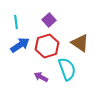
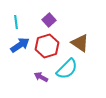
cyan semicircle: rotated 65 degrees clockwise
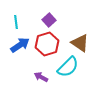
red hexagon: moved 2 px up
cyan semicircle: moved 1 px right, 2 px up
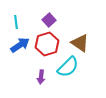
purple arrow: rotated 112 degrees counterclockwise
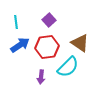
red hexagon: moved 3 px down; rotated 10 degrees clockwise
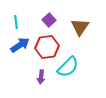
brown triangle: moved 16 px up; rotated 30 degrees clockwise
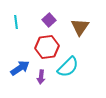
blue arrow: moved 23 px down
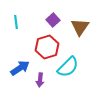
purple square: moved 4 px right
red hexagon: rotated 10 degrees counterclockwise
purple arrow: moved 1 px left, 3 px down
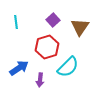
blue arrow: moved 1 px left
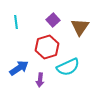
cyan semicircle: rotated 20 degrees clockwise
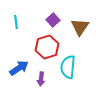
cyan semicircle: rotated 120 degrees clockwise
purple arrow: moved 1 px right, 1 px up
